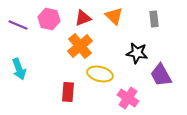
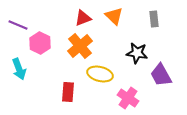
pink hexagon: moved 9 px left, 24 px down; rotated 15 degrees clockwise
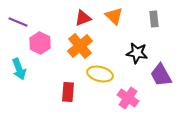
purple line: moved 3 px up
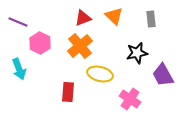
gray rectangle: moved 3 px left
black star: rotated 20 degrees counterclockwise
purple trapezoid: moved 2 px right
pink cross: moved 2 px right, 1 px down
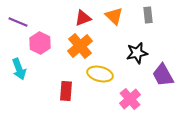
gray rectangle: moved 3 px left, 4 px up
red rectangle: moved 2 px left, 1 px up
pink cross: rotated 15 degrees clockwise
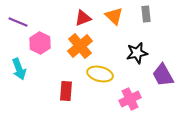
gray rectangle: moved 2 px left, 1 px up
pink cross: rotated 15 degrees clockwise
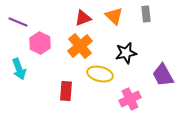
black star: moved 11 px left
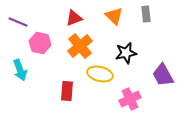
red triangle: moved 9 px left
pink hexagon: rotated 15 degrees counterclockwise
cyan arrow: moved 1 px right, 1 px down
red rectangle: moved 1 px right
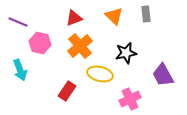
red rectangle: rotated 30 degrees clockwise
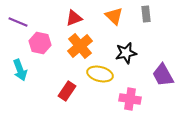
pink cross: rotated 35 degrees clockwise
